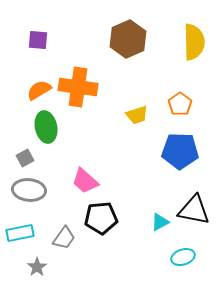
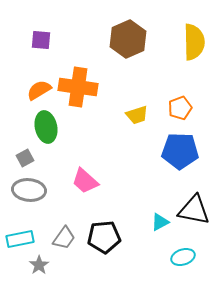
purple square: moved 3 px right
orange pentagon: moved 4 px down; rotated 15 degrees clockwise
black pentagon: moved 3 px right, 19 px down
cyan rectangle: moved 6 px down
gray star: moved 2 px right, 2 px up
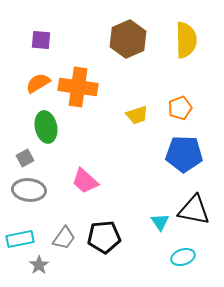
yellow semicircle: moved 8 px left, 2 px up
orange semicircle: moved 1 px left, 7 px up
blue pentagon: moved 4 px right, 3 px down
cyan triangle: rotated 36 degrees counterclockwise
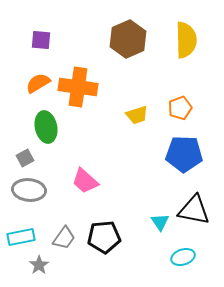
cyan rectangle: moved 1 px right, 2 px up
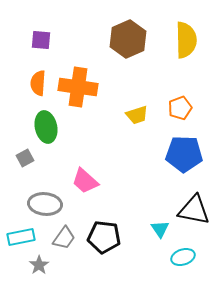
orange semicircle: rotated 55 degrees counterclockwise
gray ellipse: moved 16 px right, 14 px down
cyan triangle: moved 7 px down
black pentagon: rotated 12 degrees clockwise
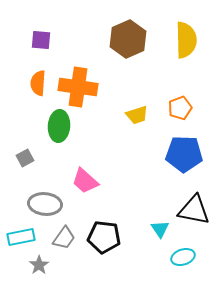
green ellipse: moved 13 px right, 1 px up; rotated 16 degrees clockwise
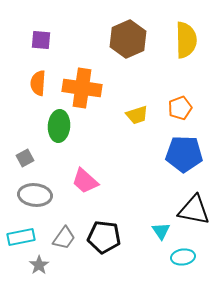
orange cross: moved 4 px right, 1 px down
gray ellipse: moved 10 px left, 9 px up
cyan triangle: moved 1 px right, 2 px down
cyan ellipse: rotated 10 degrees clockwise
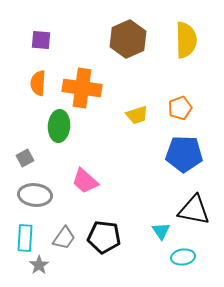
cyan rectangle: moved 4 px right, 1 px down; rotated 76 degrees counterclockwise
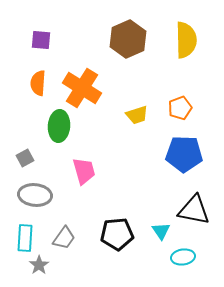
orange cross: rotated 24 degrees clockwise
pink trapezoid: moved 1 px left, 10 px up; rotated 148 degrees counterclockwise
black pentagon: moved 13 px right, 3 px up; rotated 12 degrees counterclockwise
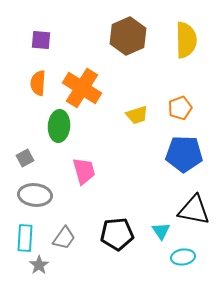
brown hexagon: moved 3 px up
